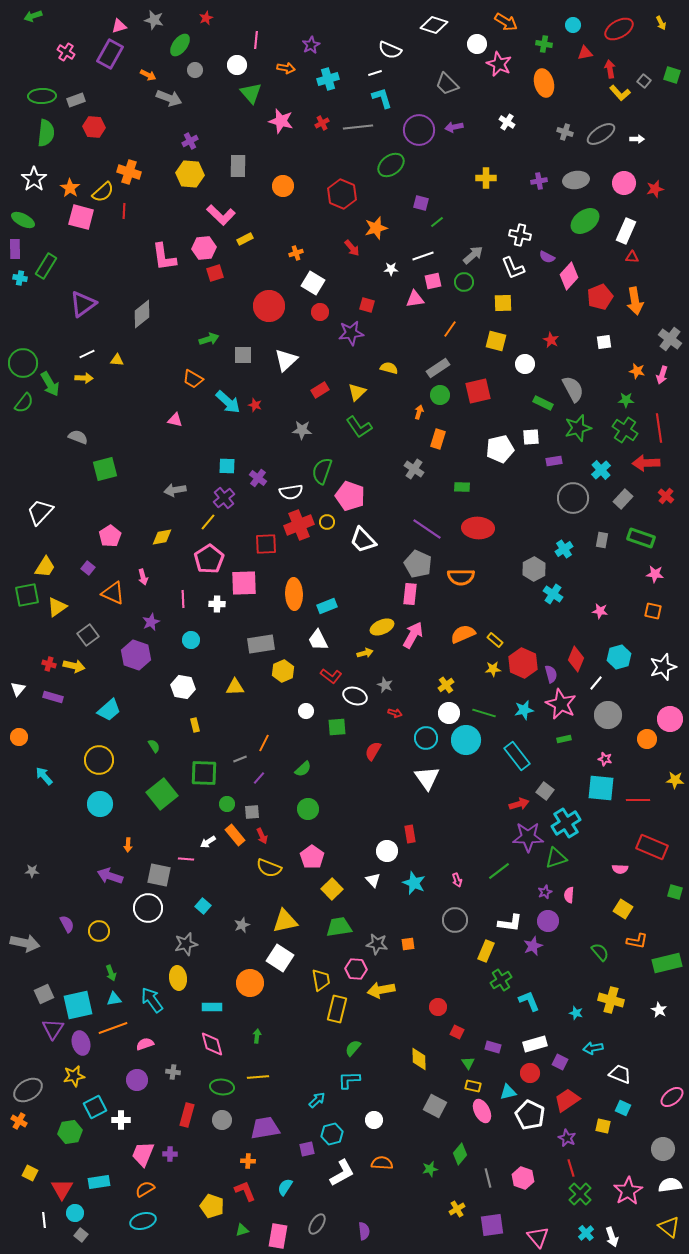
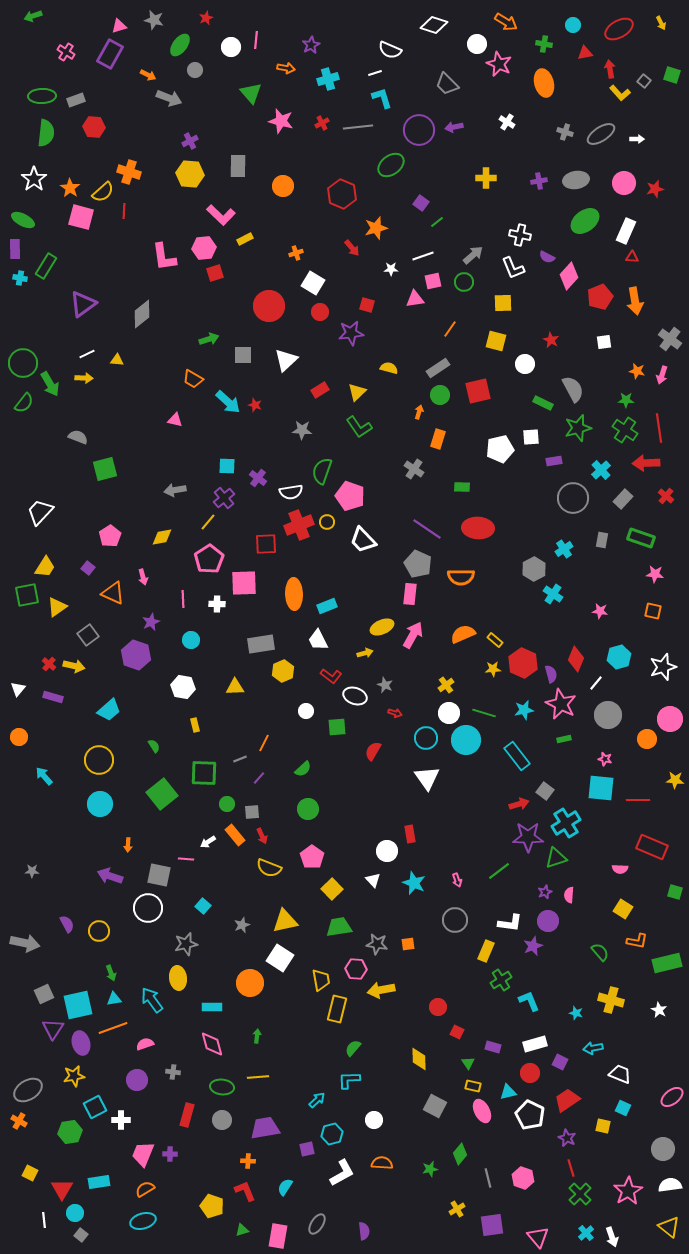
white circle at (237, 65): moved 6 px left, 18 px up
purple square at (421, 203): rotated 21 degrees clockwise
red cross at (49, 664): rotated 24 degrees clockwise
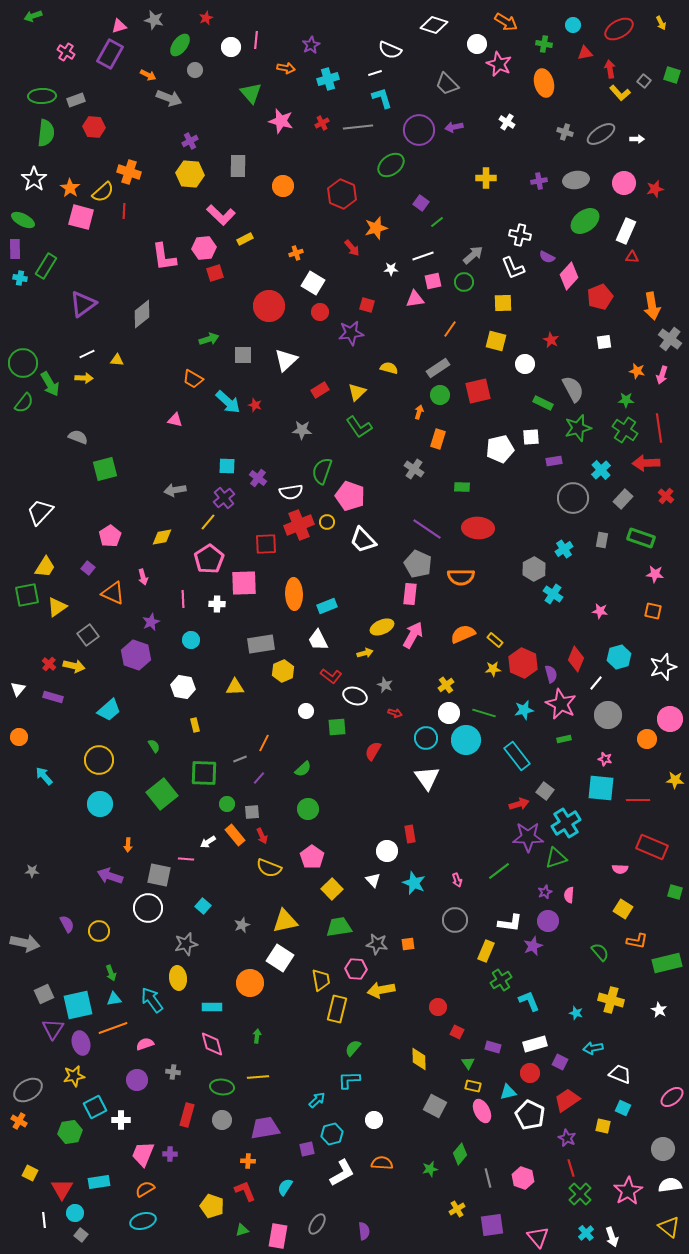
orange arrow at (635, 301): moved 17 px right, 5 px down
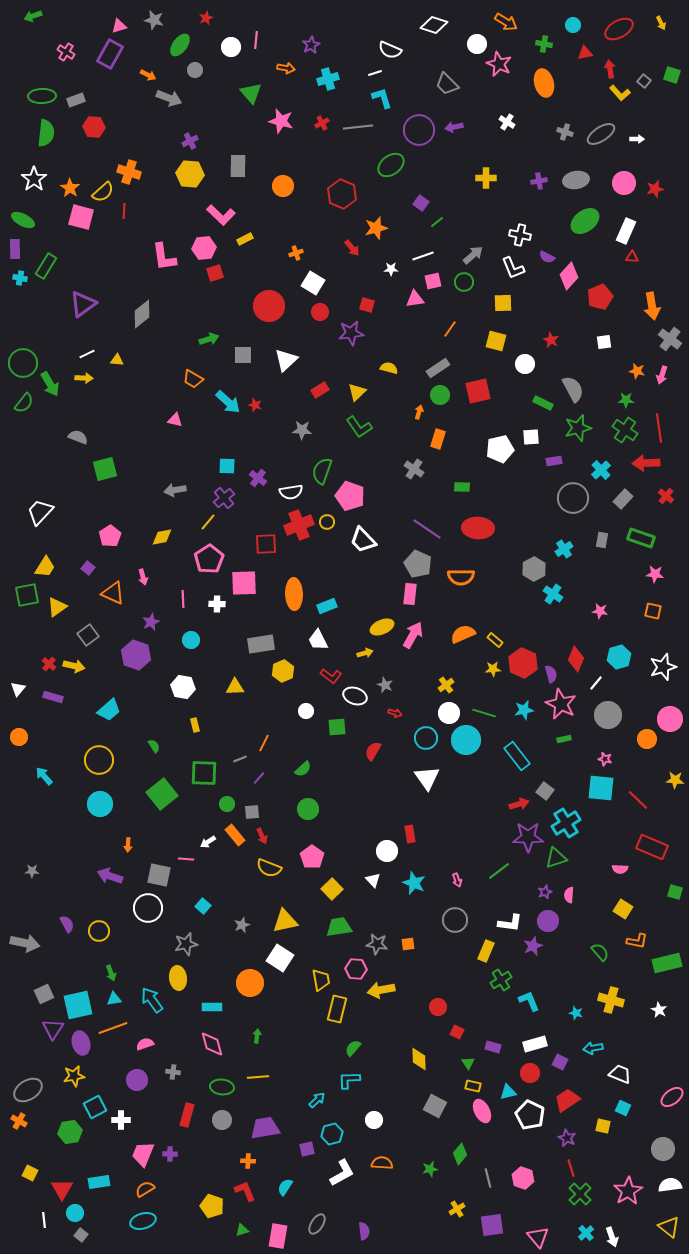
red line at (638, 800): rotated 45 degrees clockwise
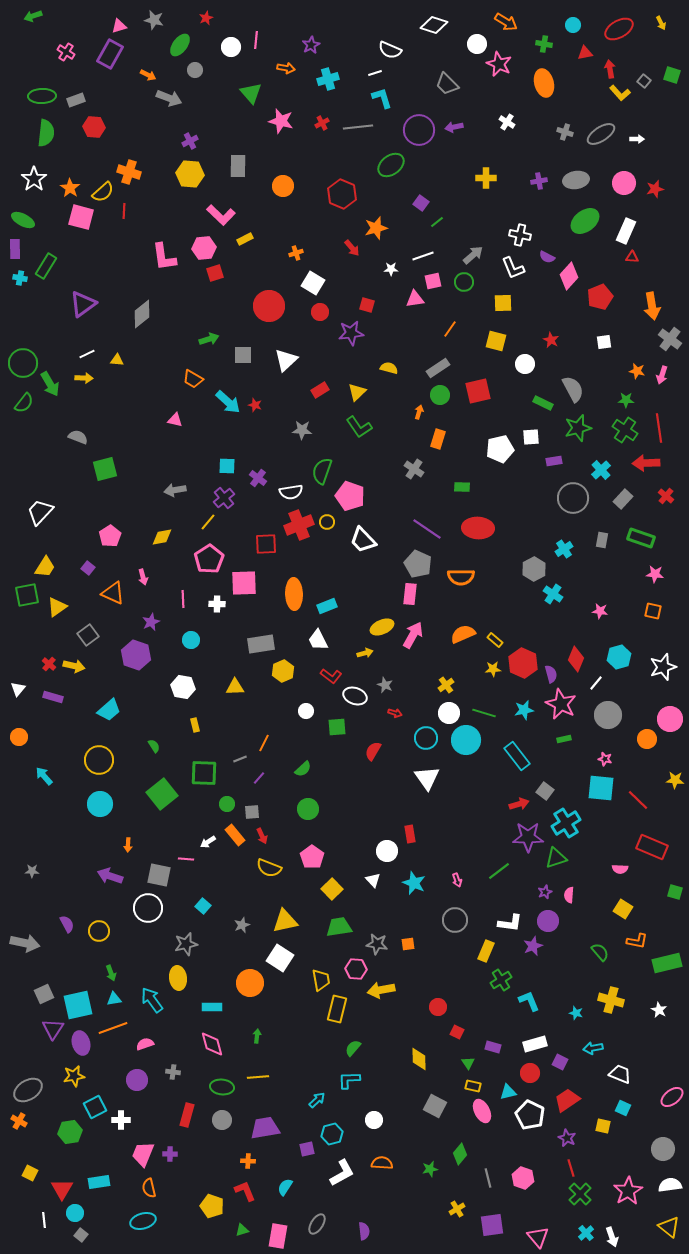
orange semicircle at (145, 1189): moved 4 px right, 1 px up; rotated 72 degrees counterclockwise
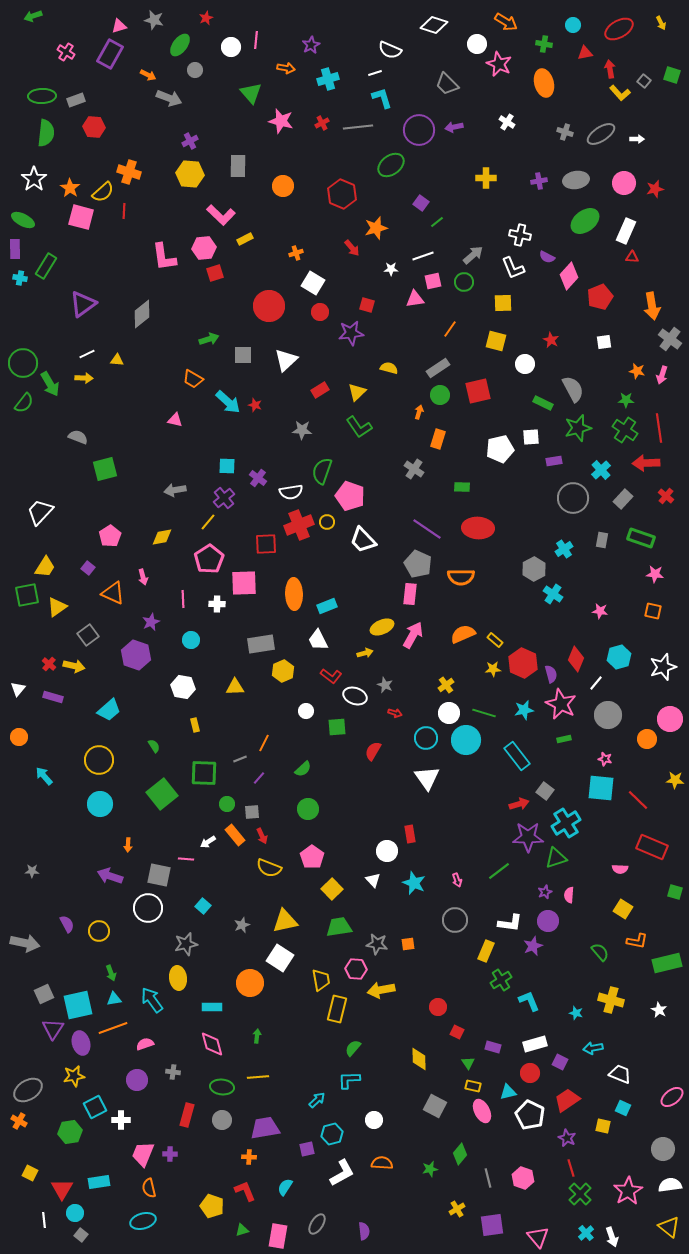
orange cross at (248, 1161): moved 1 px right, 4 px up
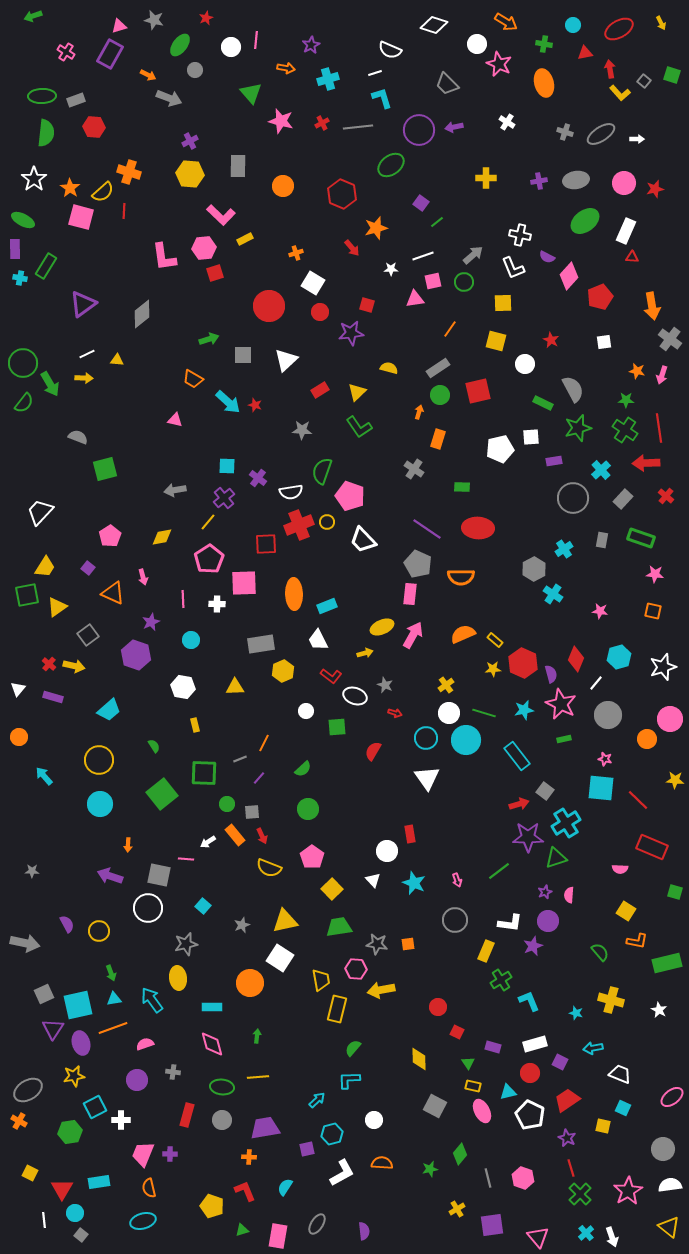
yellow square at (623, 909): moved 3 px right, 2 px down
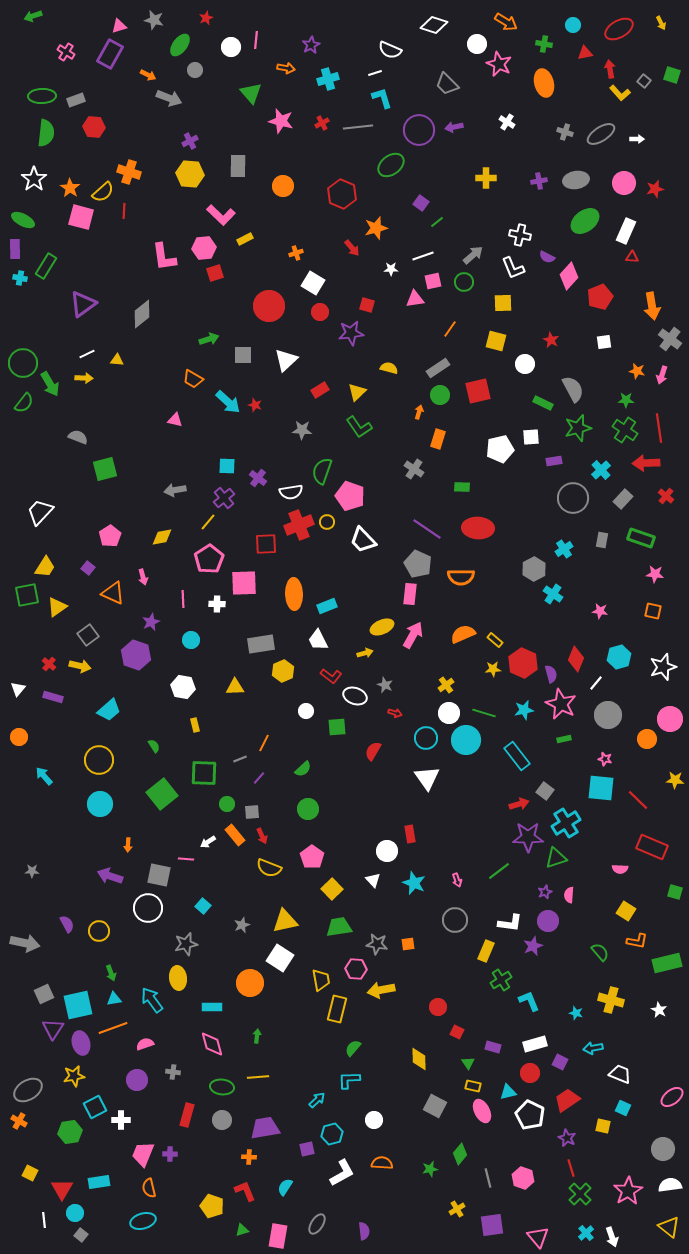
yellow arrow at (74, 666): moved 6 px right
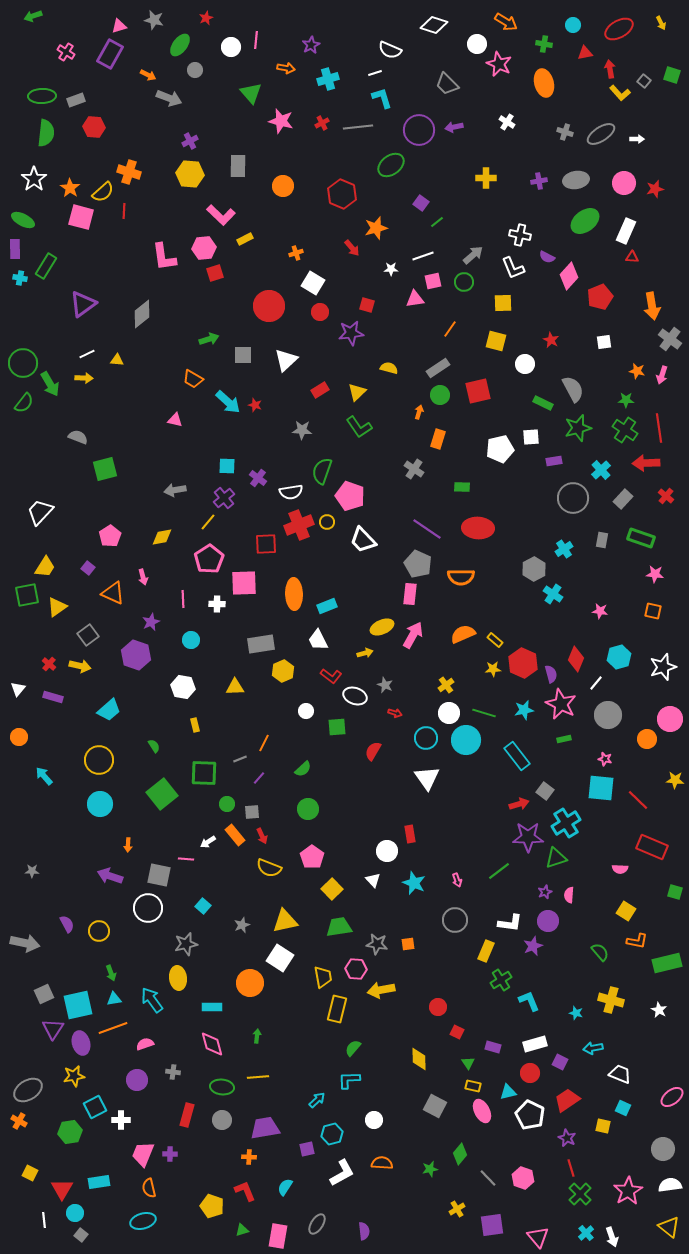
yellow trapezoid at (321, 980): moved 2 px right, 3 px up
gray line at (488, 1178): rotated 30 degrees counterclockwise
